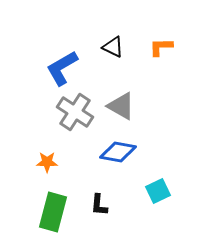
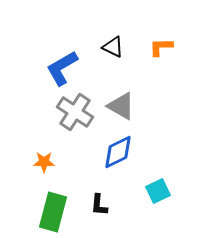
blue diamond: rotated 36 degrees counterclockwise
orange star: moved 3 px left
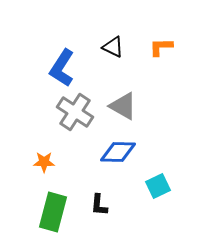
blue L-shape: rotated 27 degrees counterclockwise
gray triangle: moved 2 px right
blue diamond: rotated 27 degrees clockwise
cyan square: moved 5 px up
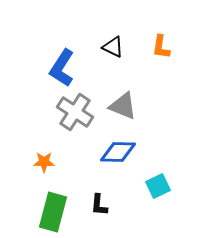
orange L-shape: rotated 80 degrees counterclockwise
gray triangle: rotated 8 degrees counterclockwise
